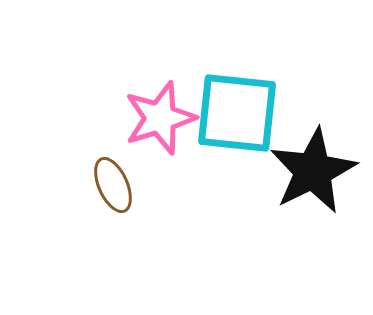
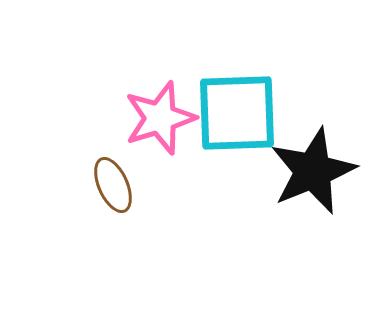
cyan square: rotated 8 degrees counterclockwise
black star: rotated 4 degrees clockwise
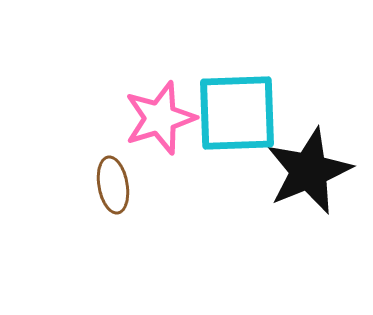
black star: moved 4 px left
brown ellipse: rotated 14 degrees clockwise
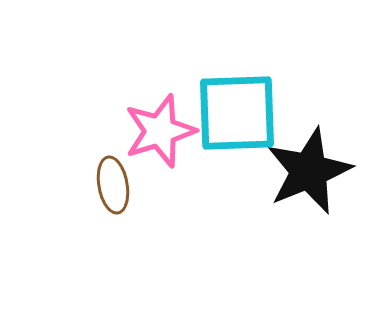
pink star: moved 13 px down
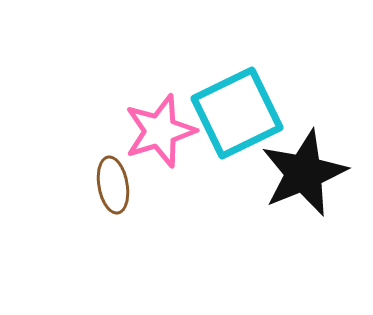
cyan square: rotated 24 degrees counterclockwise
black star: moved 5 px left, 2 px down
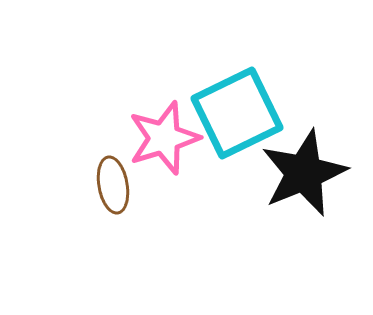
pink star: moved 4 px right, 7 px down
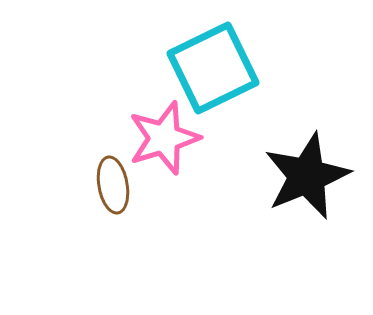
cyan square: moved 24 px left, 45 px up
black star: moved 3 px right, 3 px down
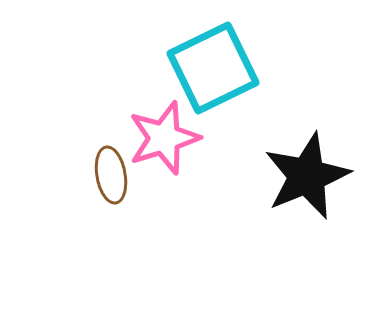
brown ellipse: moved 2 px left, 10 px up
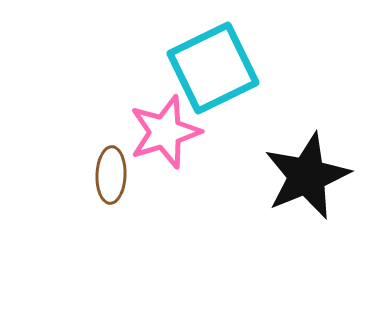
pink star: moved 1 px right, 6 px up
brown ellipse: rotated 12 degrees clockwise
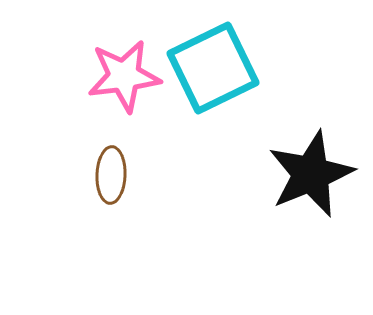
pink star: moved 41 px left, 56 px up; rotated 10 degrees clockwise
black star: moved 4 px right, 2 px up
